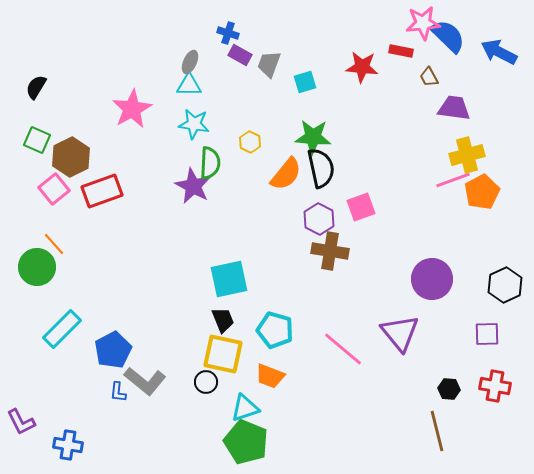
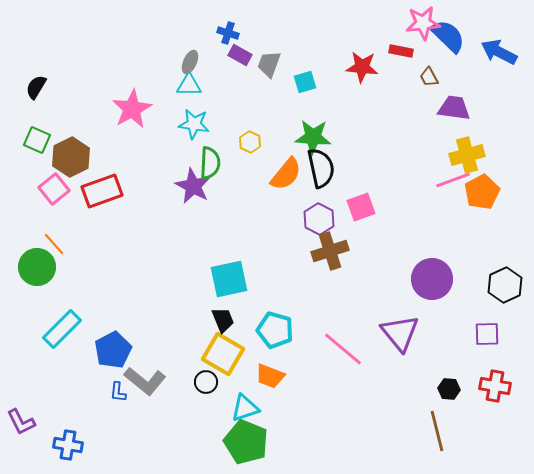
brown cross at (330, 251): rotated 27 degrees counterclockwise
yellow square at (223, 354): rotated 18 degrees clockwise
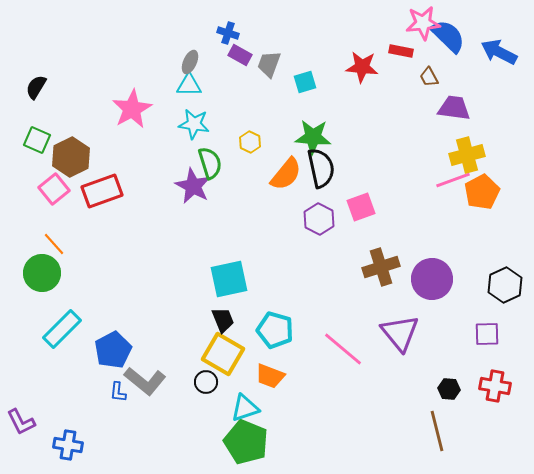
green semicircle at (210, 163): rotated 20 degrees counterclockwise
brown cross at (330, 251): moved 51 px right, 16 px down
green circle at (37, 267): moved 5 px right, 6 px down
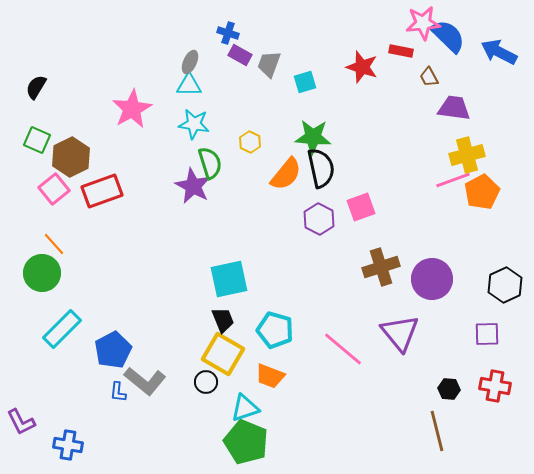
red star at (362, 67): rotated 12 degrees clockwise
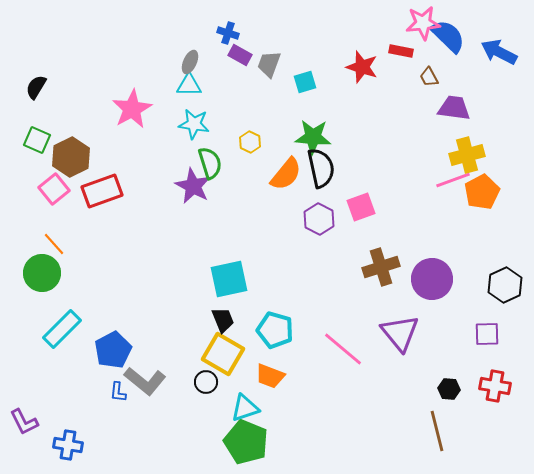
purple L-shape at (21, 422): moved 3 px right
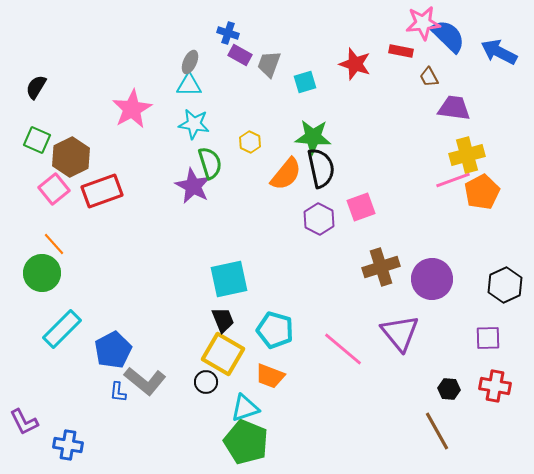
red star at (362, 67): moved 7 px left, 3 px up
purple square at (487, 334): moved 1 px right, 4 px down
brown line at (437, 431): rotated 15 degrees counterclockwise
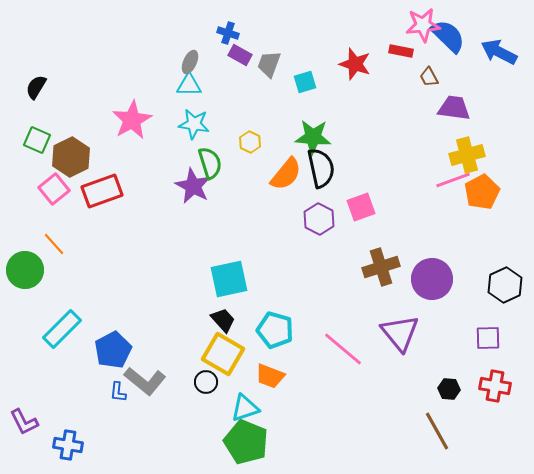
pink star at (423, 23): moved 2 px down
pink star at (132, 109): moved 11 px down
green circle at (42, 273): moved 17 px left, 3 px up
black trapezoid at (223, 320): rotated 20 degrees counterclockwise
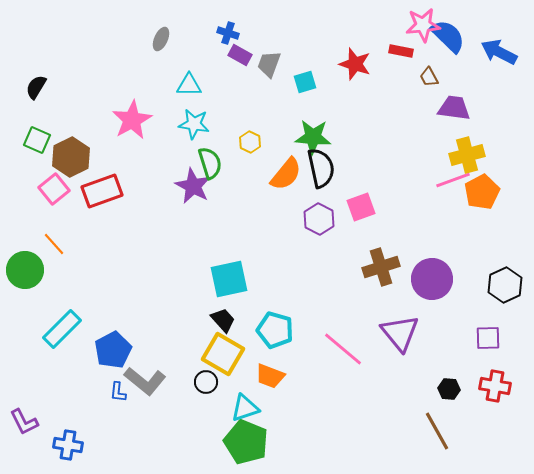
gray ellipse at (190, 62): moved 29 px left, 23 px up
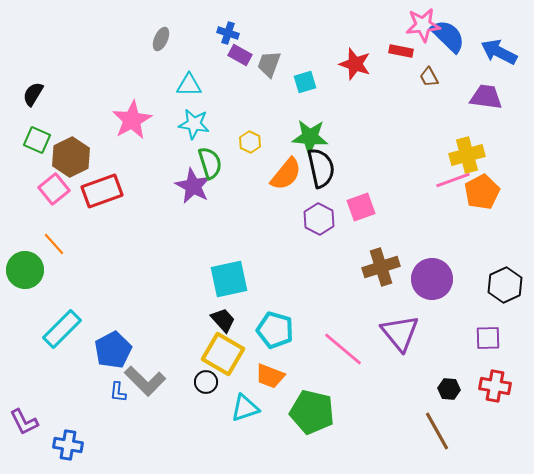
black semicircle at (36, 87): moved 3 px left, 7 px down
purple trapezoid at (454, 108): moved 32 px right, 11 px up
green star at (313, 137): moved 3 px left
gray L-shape at (145, 381): rotated 6 degrees clockwise
green pentagon at (246, 442): moved 66 px right, 30 px up; rotated 9 degrees counterclockwise
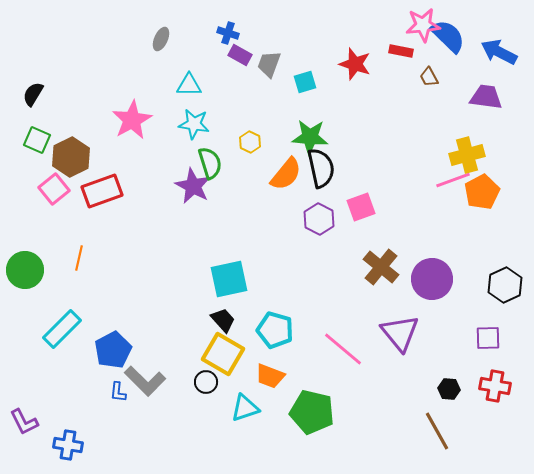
orange line at (54, 244): moved 25 px right, 14 px down; rotated 55 degrees clockwise
brown cross at (381, 267): rotated 33 degrees counterclockwise
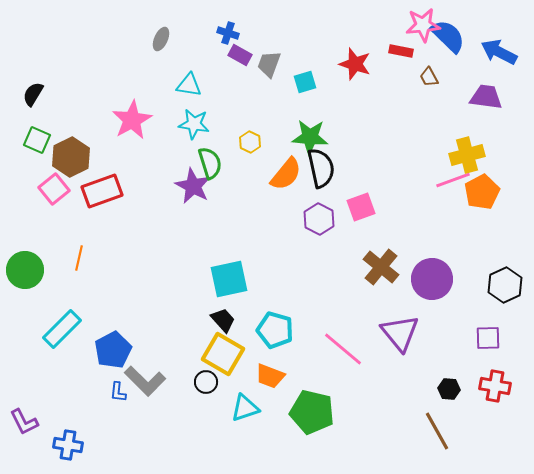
cyan triangle at (189, 85): rotated 8 degrees clockwise
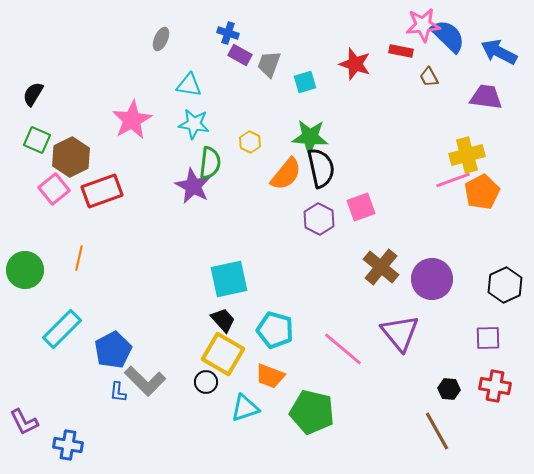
green semicircle at (210, 163): rotated 24 degrees clockwise
